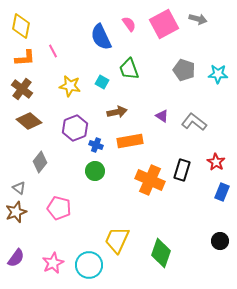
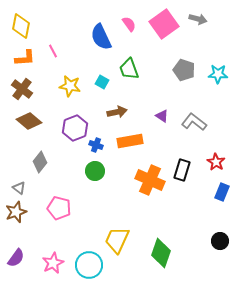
pink square: rotated 8 degrees counterclockwise
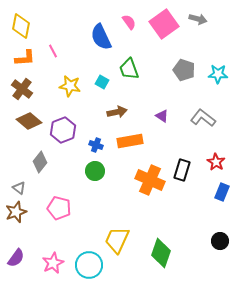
pink semicircle: moved 2 px up
gray L-shape: moved 9 px right, 4 px up
purple hexagon: moved 12 px left, 2 px down
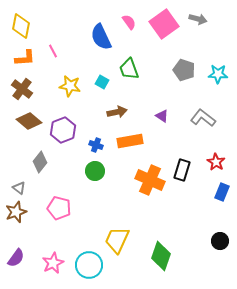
green diamond: moved 3 px down
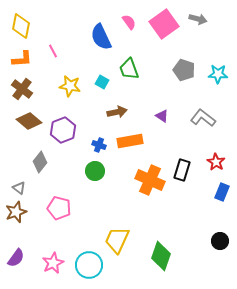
orange L-shape: moved 3 px left, 1 px down
blue cross: moved 3 px right
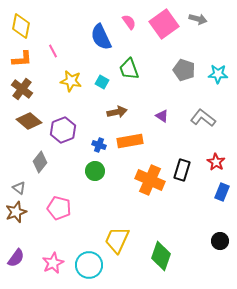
yellow star: moved 1 px right, 5 px up
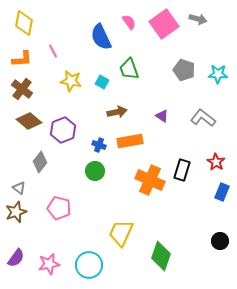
yellow diamond: moved 3 px right, 3 px up
yellow trapezoid: moved 4 px right, 7 px up
pink star: moved 4 px left, 1 px down; rotated 15 degrees clockwise
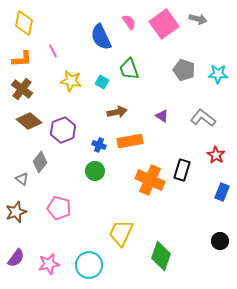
red star: moved 7 px up
gray triangle: moved 3 px right, 9 px up
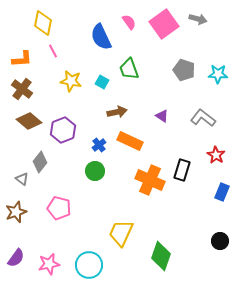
yellow diamond: moved 19 px right
orange rectangle: rotated 35 degrees clockwise
blue cross: rotated 32 degrees clockwise
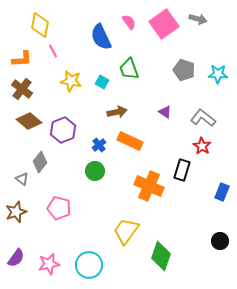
yellow diamond: moved 3 px left, 2 px down
purple triangle: moved 3 px right, 4 px up
red star: moved 14 px left, 9 px up
orange cross: moved 1 px left, 6 px down
yellow trapezoid: moved 5 px right, 2 px up; rotated 12 degrees clockwise
